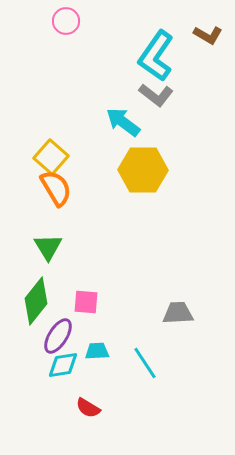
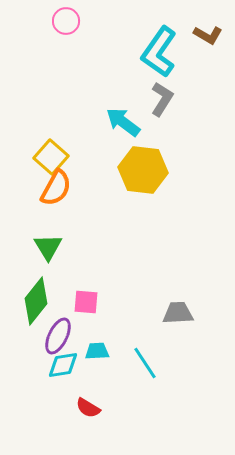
cyan L-shape: moved 3 px right, 4 px up
gray L-shape: moved 6 px right, 4 px down; rotated 96 degrees counterclockwise
yellow hexagon: rotated 6 degrees clockwise
orange semicircle: rotated 60 degrees clockwise
purple ellipse: rotated 6 degrees counterclockwise
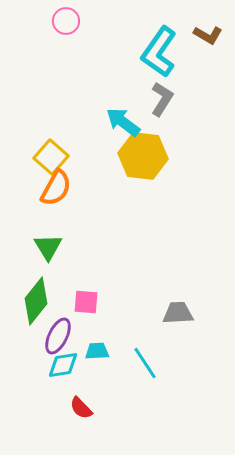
yellow hexagon: moved 14 px up
red semicircle: moved 7 px left; rotated 15 degrees clockwise
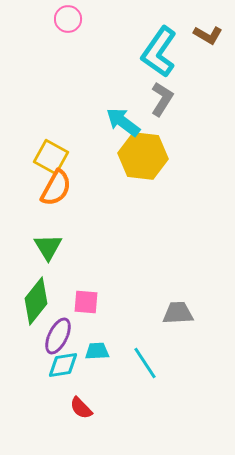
pink circle: moved 2 px right, 2 px up
yellow square: rotated 12 degrees counterclockwise
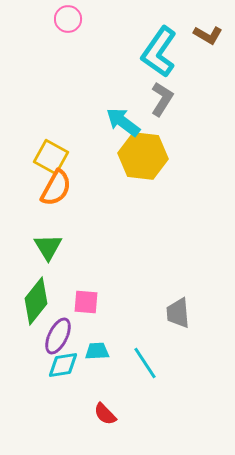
gray trapezoid: rotated 92 degrees counterclockwise
red semicircle: moved 24 px right, 6 px down
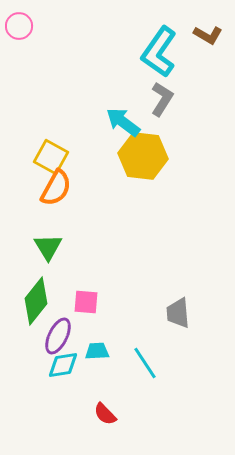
pink circle: moved 49 px left, 7 px down
